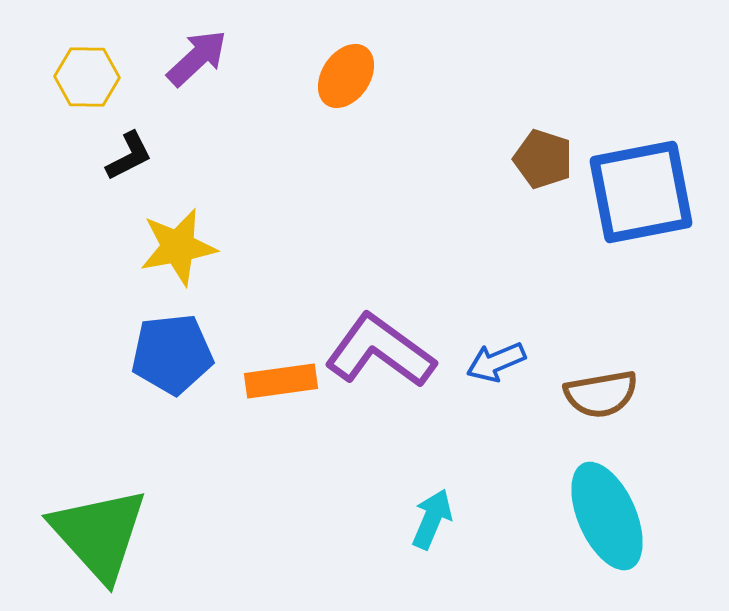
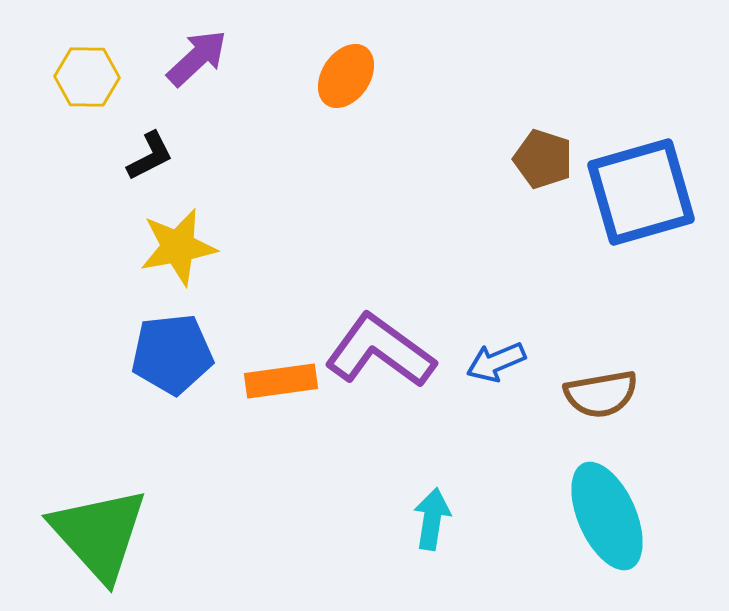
black L-shape: moved 21 px right
blue square: rotated 5 degrees counterclockwise
cyan arrow: rotated 14 degrees counterclockwise
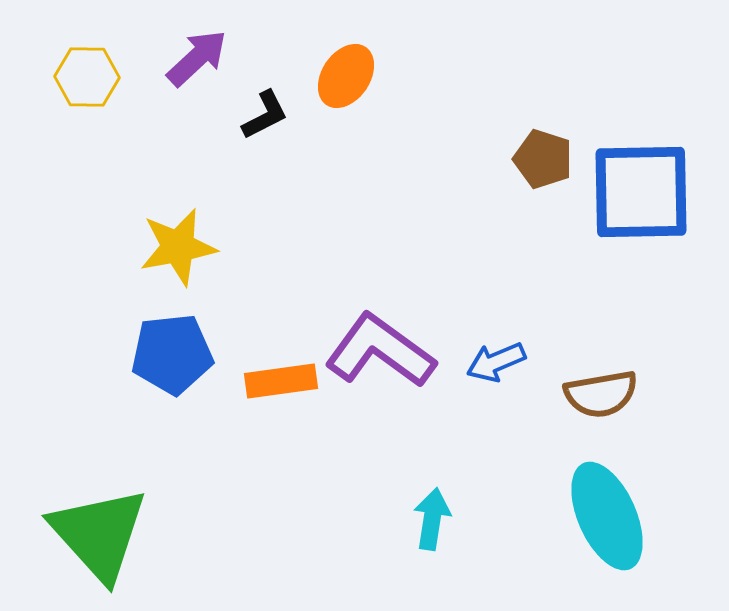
black L-shape: moved 115 px right, 41 px up
blue square: rotated 15 degrees clockwise
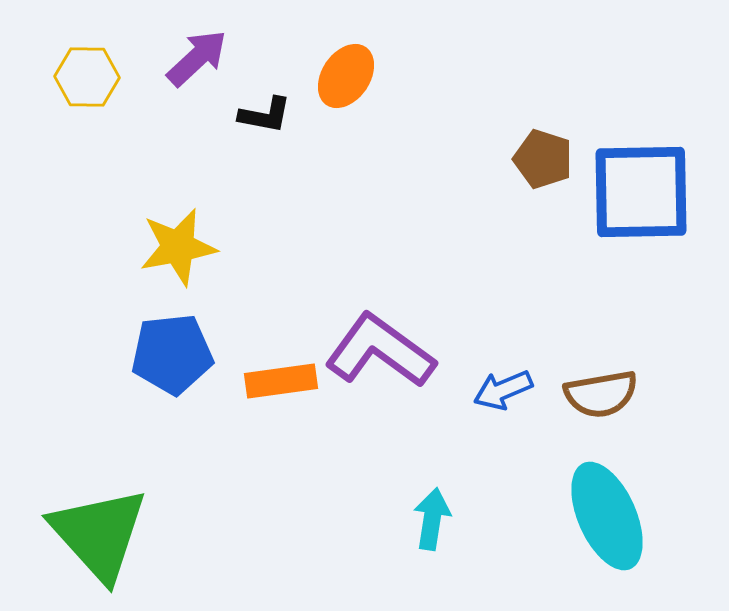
black L-shape: rotated 38 degrees clockwise
blue arrow: moved 7 px right, 28 px down
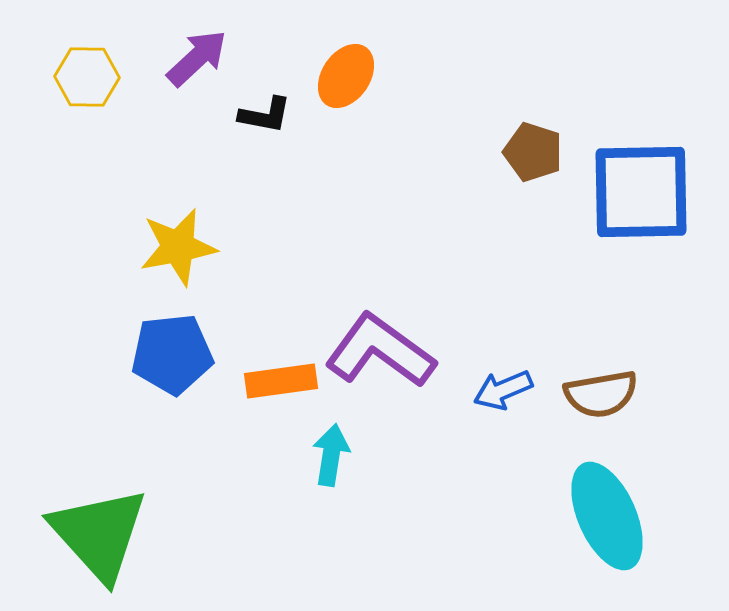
brown pentagon: moved 10 px left, 7 px up
cyan arrow: moved 101 px left, 64 px up
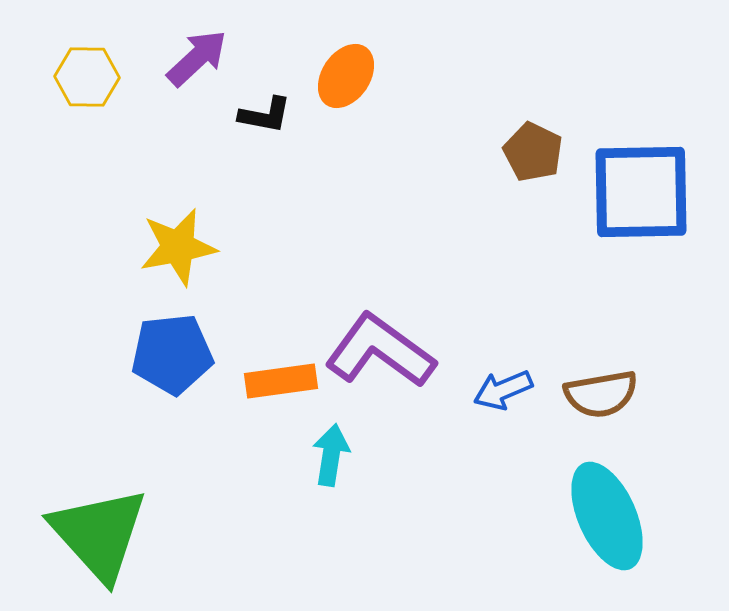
brown pentagon: rotated 8 degrees clockwise
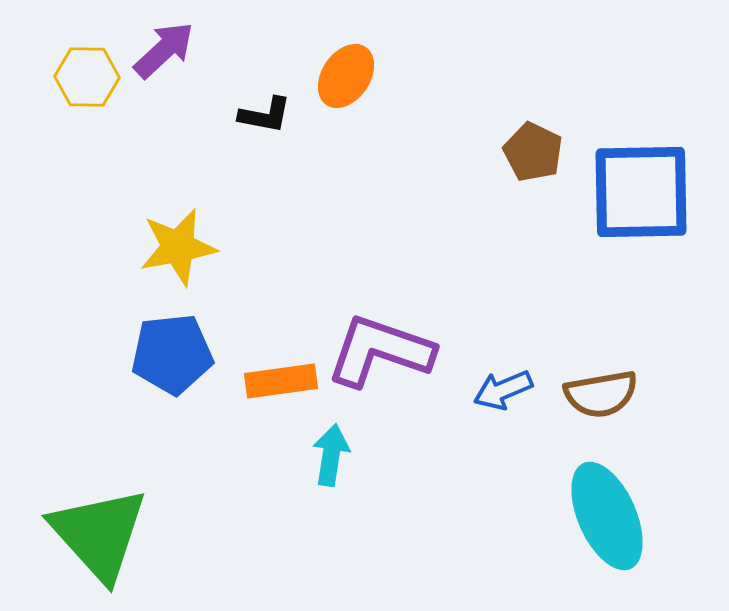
purple arrow: moved 33 px left, 8 px up
purple L-shape: rotated 17 degrees counterclockwise
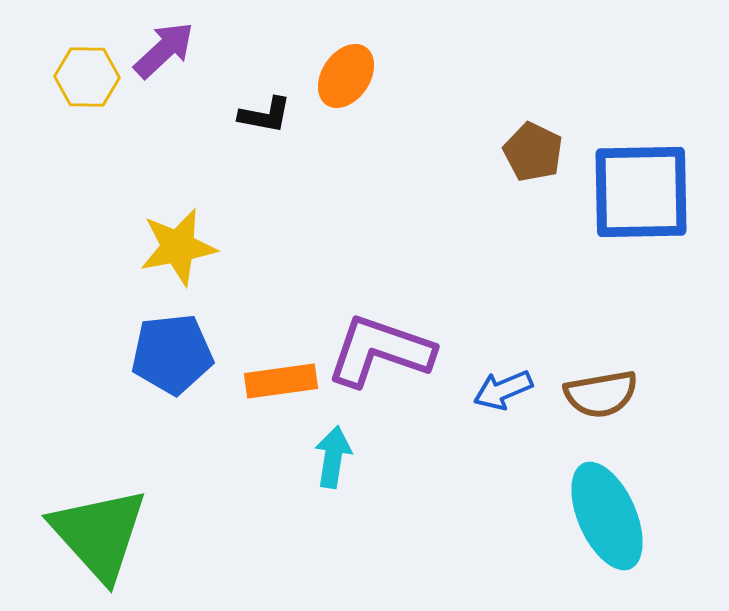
cyan arrow: moved 2 px right, 2 px down
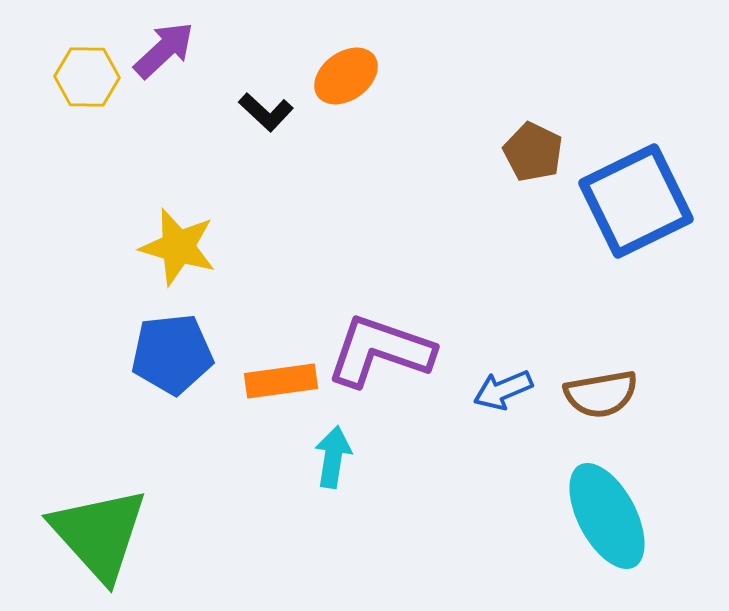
orange ellipse: rotated 20 degrees clockwise
black L-shape: moved 1 px right, 3 px up; rotated 32 degrees clockwise
blue square: moved 5 px left, 9 px down; rotated 25 degrees counterclockwise
yellow star: rotated 26 degrees clockwise
cyan ellipse: rotated 4 degrees counterclockwise
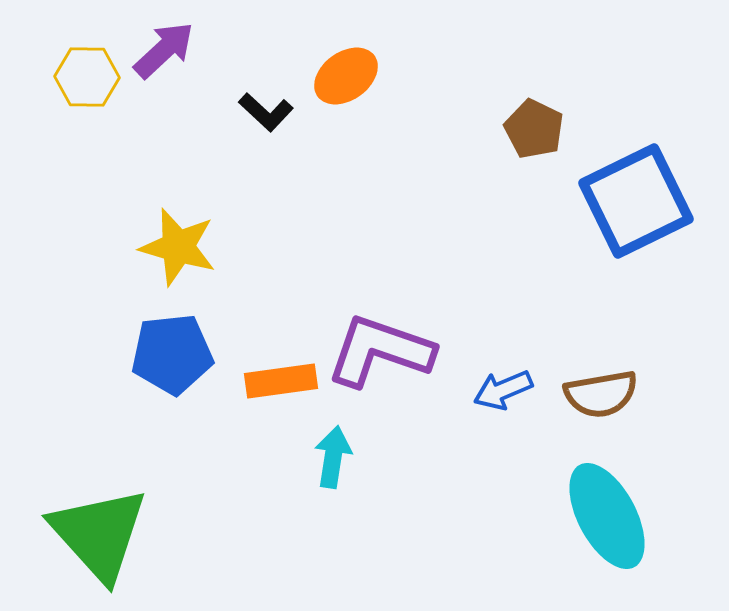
brown pentagon: moved 1 px right, 23 px up
